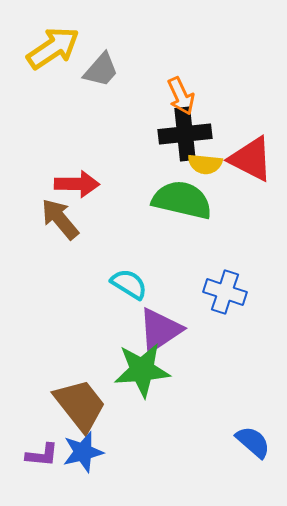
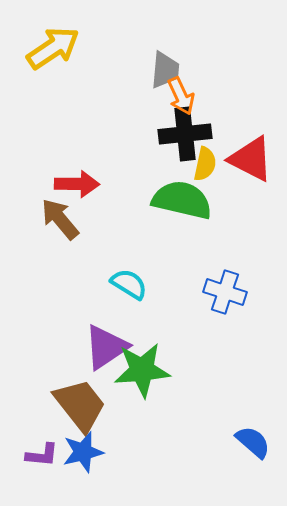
gray trapezoid: moved 64 px right; rotated 36 degrees counterclockwise
yellow semicircle: rotated 84 degrees counterclockwise
purple triangle: moved 54 px left, 17 px down
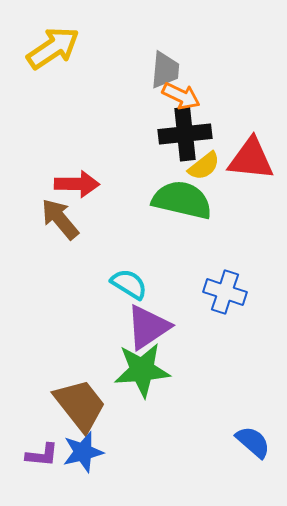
orange arrow: rotated 39 degrees counterclockwise
red triangle: rotated 21 degrees counterclockwise
yellow semicircle: moved 1 px left, 2 px down; rotated 40 degrees clockwise
purple triangle: moved 42 px right, 20 px up
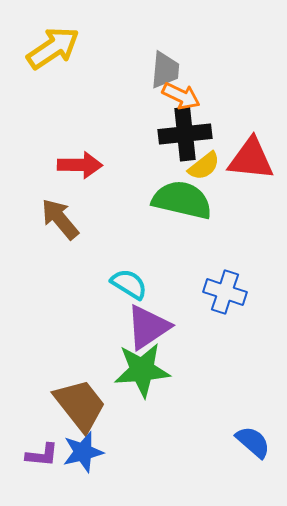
red arrow: moved 3 px right, 19 px up
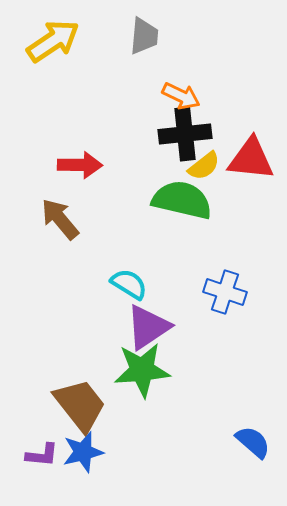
yellow arrow: moved 7 px up
gray trapezoid: moved 21 px left, 34 px up
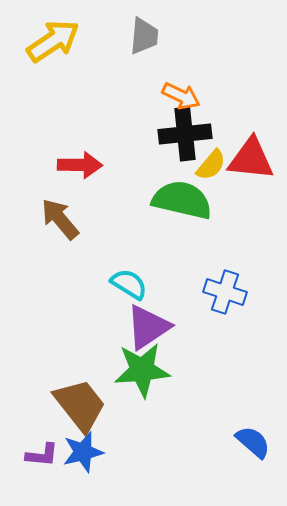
yellow semicircle: moved 7 px right, 1 px up; rotated 12 degrees counterclockwise
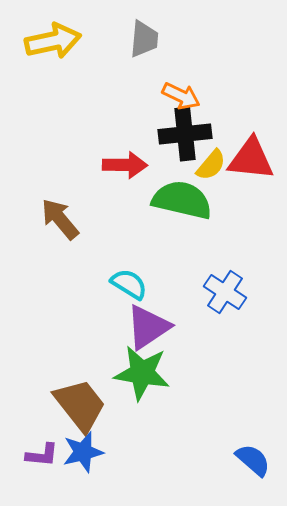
gray trapezoid: moved 3 px down
yellow arrow: rotated 22 degrees clockwise
red arrow: moved 45 px right
blue cross: rotated 15 degrees clockwise
green star: moved 3 px down; rotated 14 degrees clockwise
blue semicircle: moved 18 px down
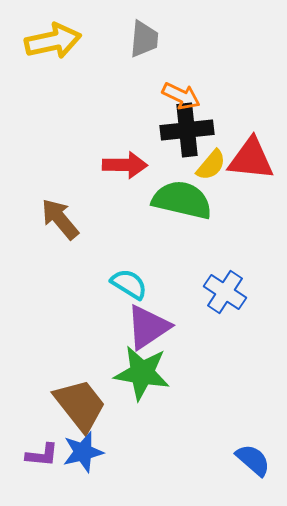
black cross: moved 2 px right, 4 px up
